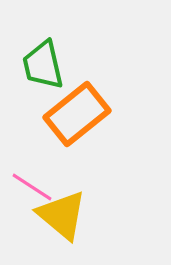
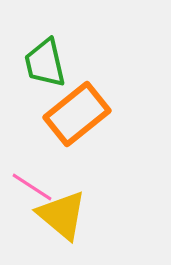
green trapezoid: moved 2 px right, 2 px up
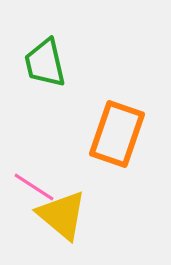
orange rectangle: moved 40 px right, 20 px down; rotated 32 degrees counterclockwise
pink line: moved 2 px right
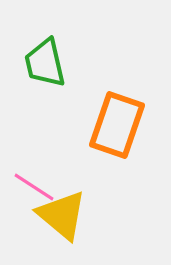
orange rectangle: moved 9 px up
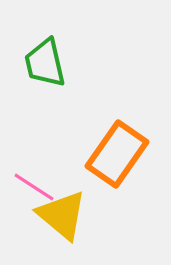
orange rectangle: moved 29 px down; rotated 16 degrees clockwise
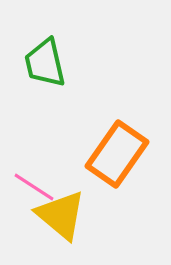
yellow triangle: moved 1 px left
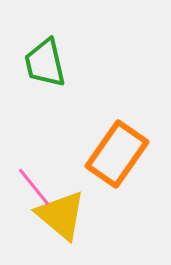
pink line: rotated 18 degrees clockwise
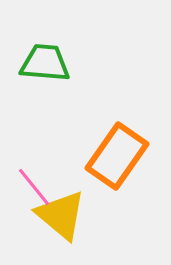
green trapezoid: rotated 108 degrees clockwise
orange rectangle: moved 2 px down
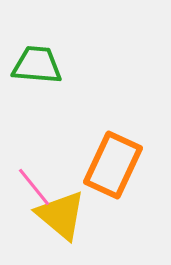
green trapezoid: moved 8 px left, 2 px down
orange rectangle: moved 4 px left, 9 px down; rotated 10 degrees counterclockwise
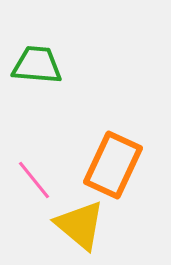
pink line: moved 7 px up
yellow triangle: moved 19 px right, 10 px down
